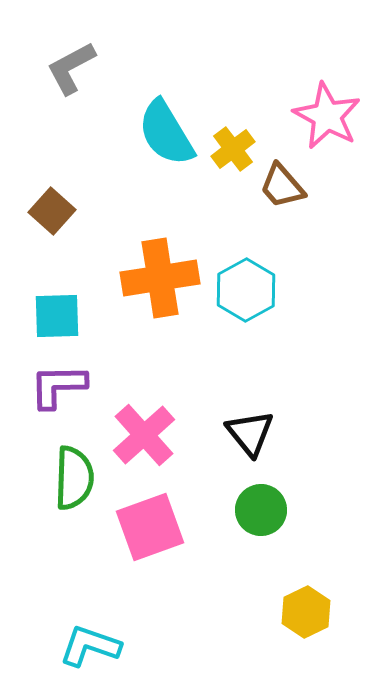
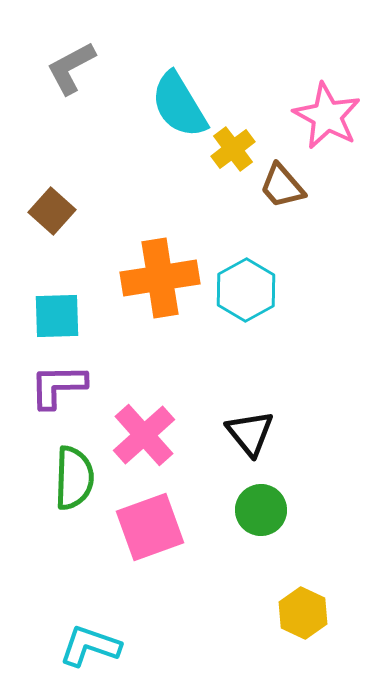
cyan semicircle: moved 13 px right, 28 px up
yellow hexagon: moved 3 px left, 1 px down; rotated 9 degrees counterclockwise
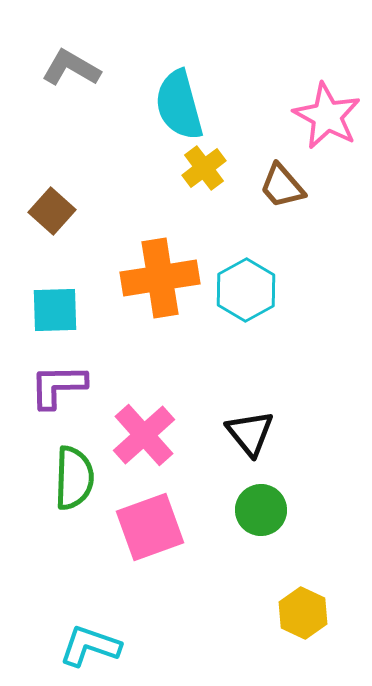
gray L-shape: rotated 58 degrees clockwise
cyan semicircle: rotated 16 degrees clockwise
yellow cross: moved 29 px left, 19 px down
cyan square: moved 2 px left, 6 px up
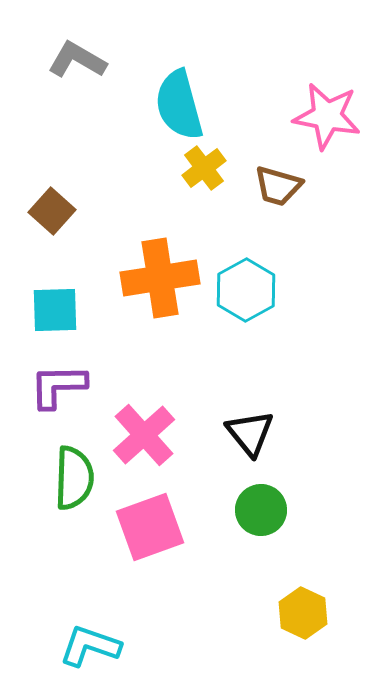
gray L-shape: moved 6 px right, 8 px up
pink star: rotated 18 degrees counterclockwise
brown trapezoid: moved 4 px left; rotated 33 degrees counterclockwise
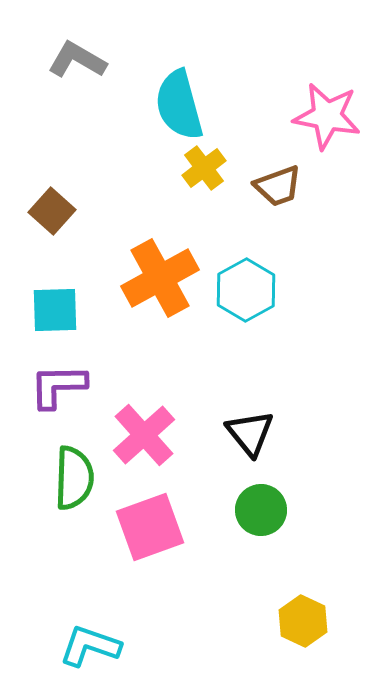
brown trapezoid: rotated 36 degrees counterclockwise
orange cross: rotated 20 degrees counterclockwise
yellow hexagon: moved 8 px down
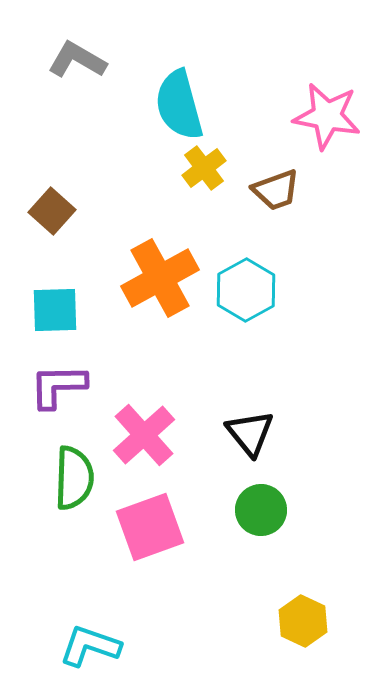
brown trapezoid: moved 2 px left, 4 px down
